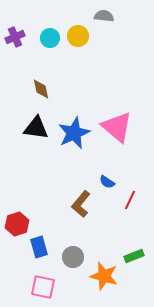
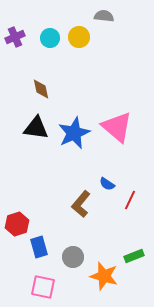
yellow circle: moved 1 px right, 1 px down
blue semicircle: moved 2 px down
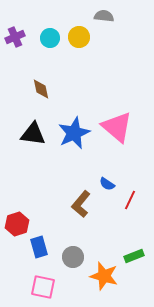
black triangle: moved 3 px left, 6 px down
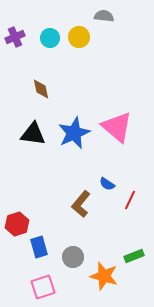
pink square: rotated 30 degrees counterclockwise
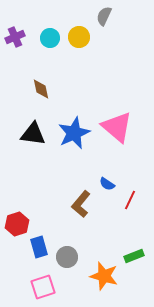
gray semicircle: rotated 72 degrees counterclockwise
gray circle: moved 6 px left
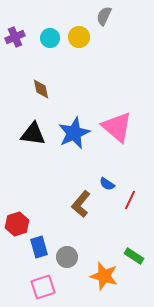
green rectangle: rotated 54 degrees clockwise
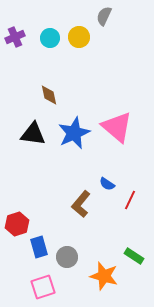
brown diamond: moved 8 px right, 6 px down
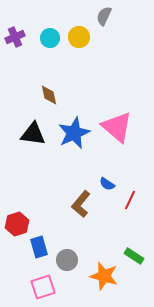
gray circle: moved 3 px down
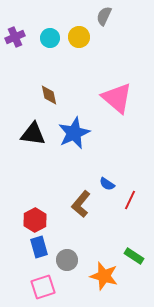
pink triangle: moved 29 px up
red hexagon: moved 18 px right, 4 px up; rotated 10 degrees counterclockwise
